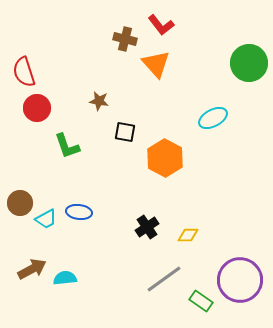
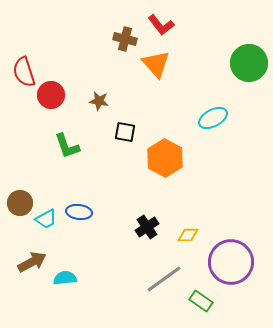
red circle: moved 14 px right, 13 px up
brown arrow: moved 7 px up
purple circle: moved 9 px left, 18 px up
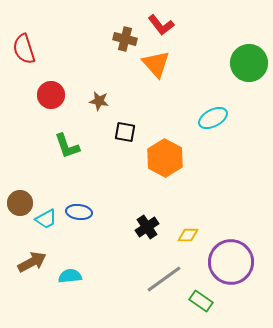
red semicircle: moved 23 px up
cyan semicircle: moved 5 px right, 2 px up
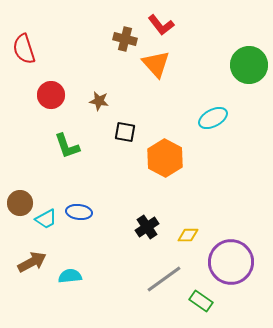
green circle: moved 2 px down
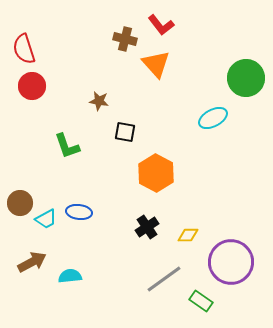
green circle: moved 3 px left, 13 px down
red circle: moved 19 px left, 9 px up
orange hexagon: moved 9 px left, 15 px down
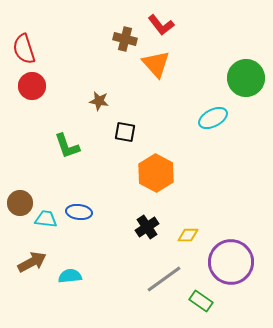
cyan trapezoid: rotated 145 degrees counterclockwise
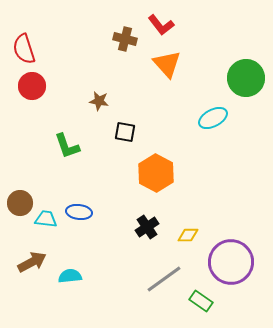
orange triangle: moved 11 px right
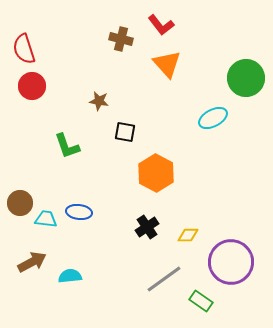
brown cross: moved 4 px left
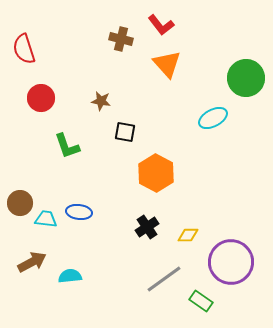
red circle: moved 9 px right, 12 px down
brown star: moved 2 px right
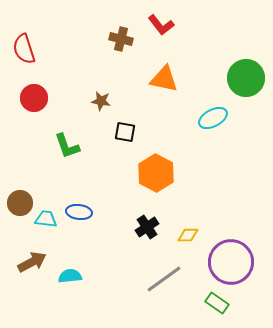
orange triangle: moved 3 px left, 15 px down; rotated 36 degrees counterclockwise
red circle: moved 7 px left
green rectangle: moved 16 px right, 2 px down
